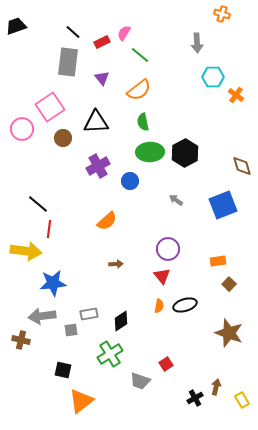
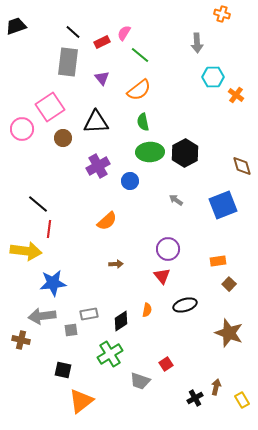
orange semicircle at (159, 306): moved 12 px left, 4 px down
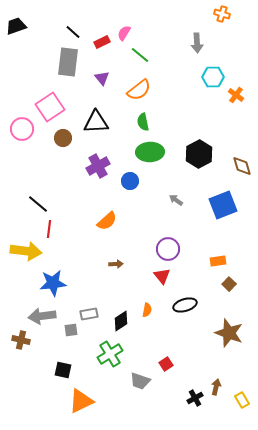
black hexagon at (185, 153): moved 14 px right, 1 px down
orange triangle at (81, 401): rotated 12 degrees clockwise
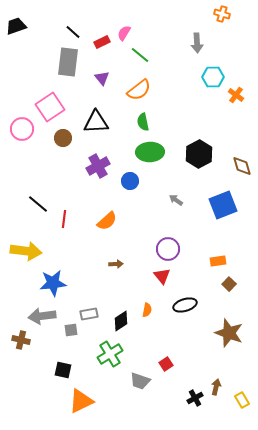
red line at (49, 229): moved 15 px right, 10 px up
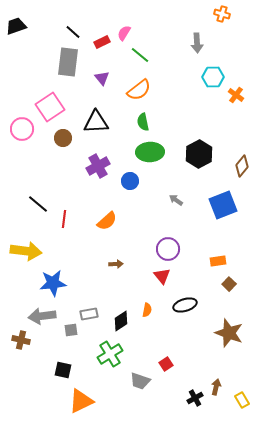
brown diamond at (242, 166): rotated 55 degrees clockwise
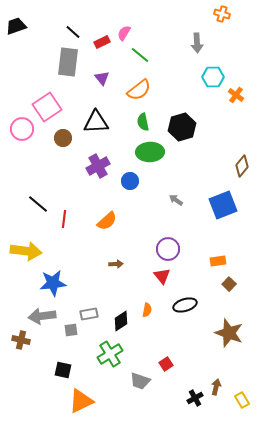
pink square at (50, 107): moved 3 px left
black hexagon at (199, 154): moved 17 px left, 27 px up; rotated 12 degrees clockwise
